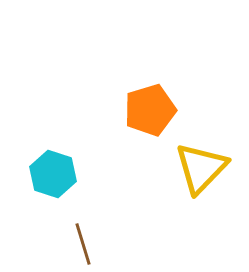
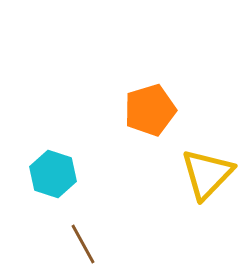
yellow triangle: moved 6 px right, 6 px down
brown line: rotated 12 degrees counterclockwise
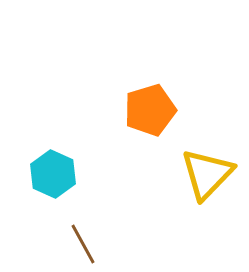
cyan hexagon: rotated 6 degrees clockwise
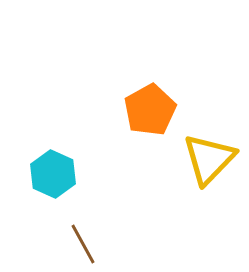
orange pentagon: rotated 12 degrees counterclockwise
yellow triangle: moved 2 px right, 15 px up
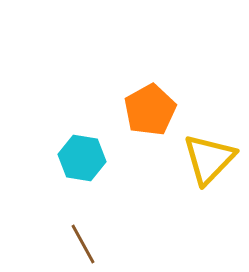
cyan hexagon: moved 29 px right, 16 px up; rotated 15 degrees counterclockwise
